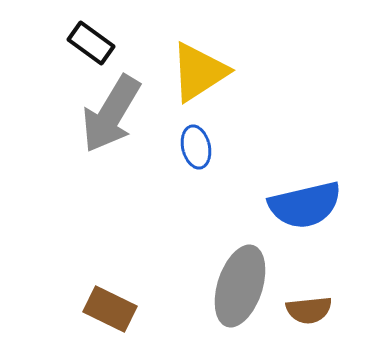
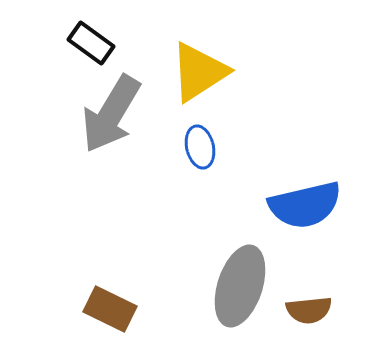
blue ellipse: moved 4 px right
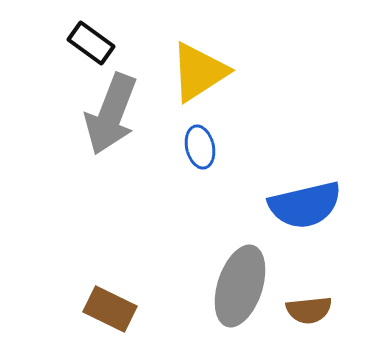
gray arrow: rotated 10 degrees counterclockwise
